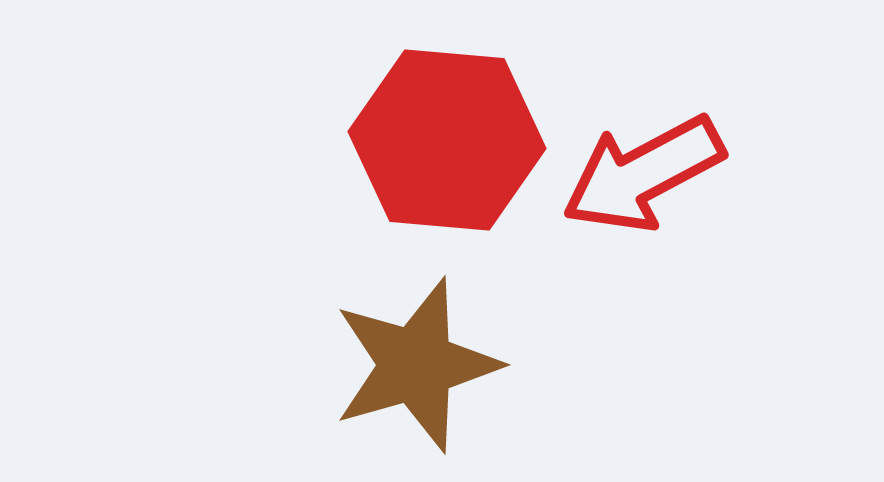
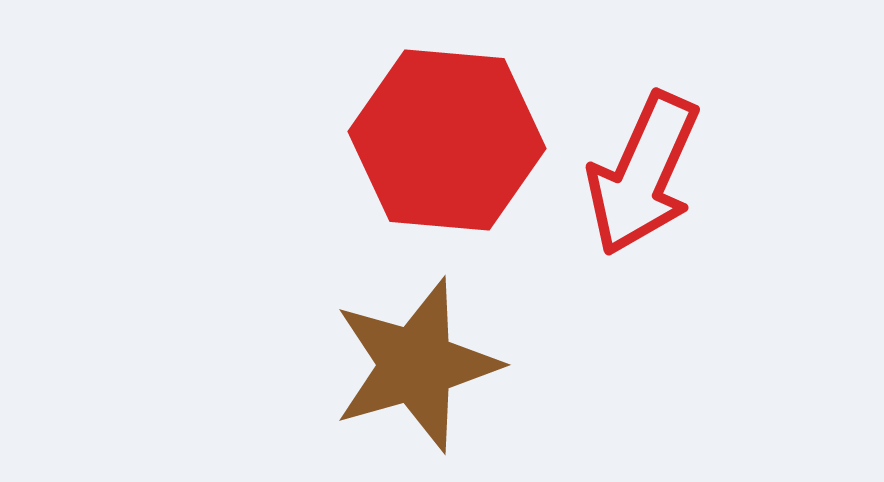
red arrow: rotated 38 degrees counterclockwise
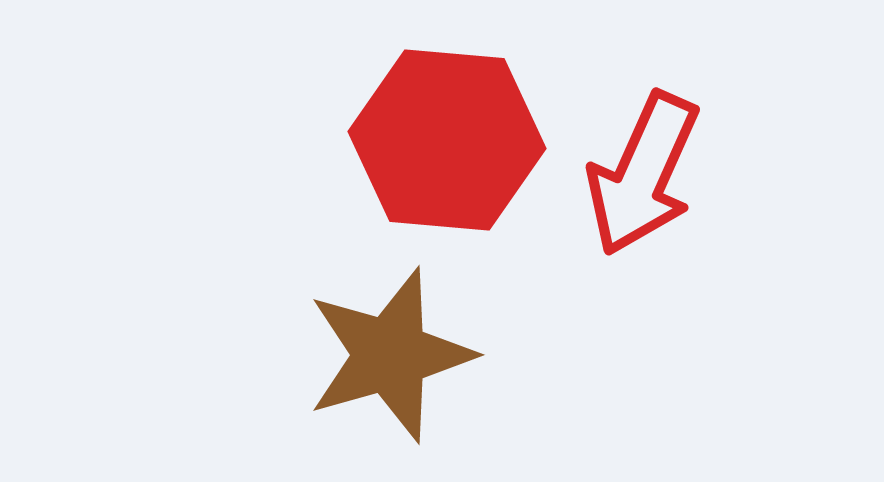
brown star: moved 26 px left, 10 px up
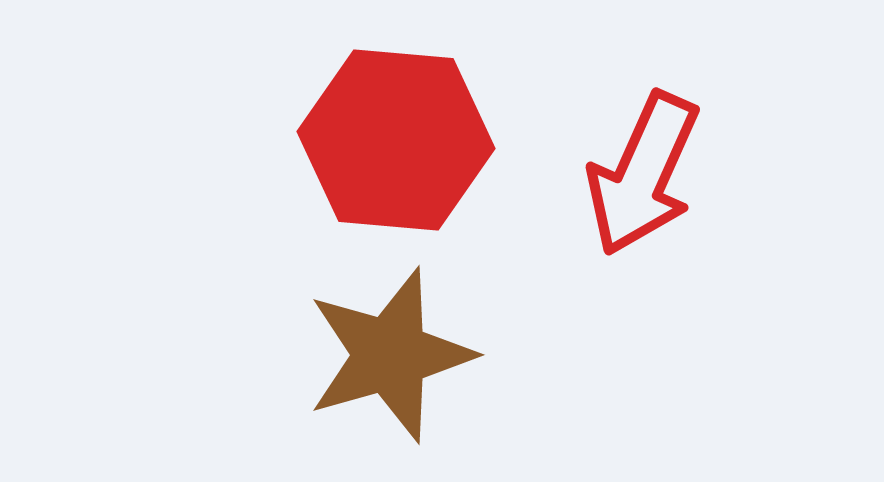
red hexagon: moved 51 px left
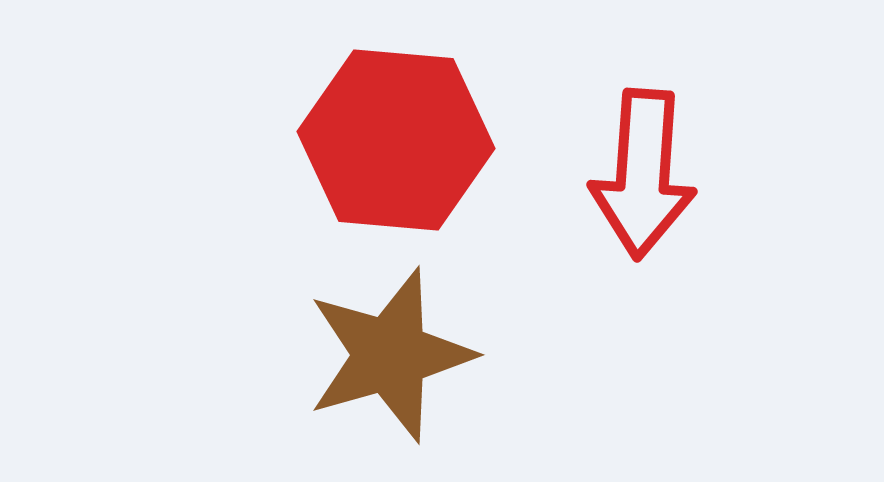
red arrow: rotated 20 degrees counterclockwise
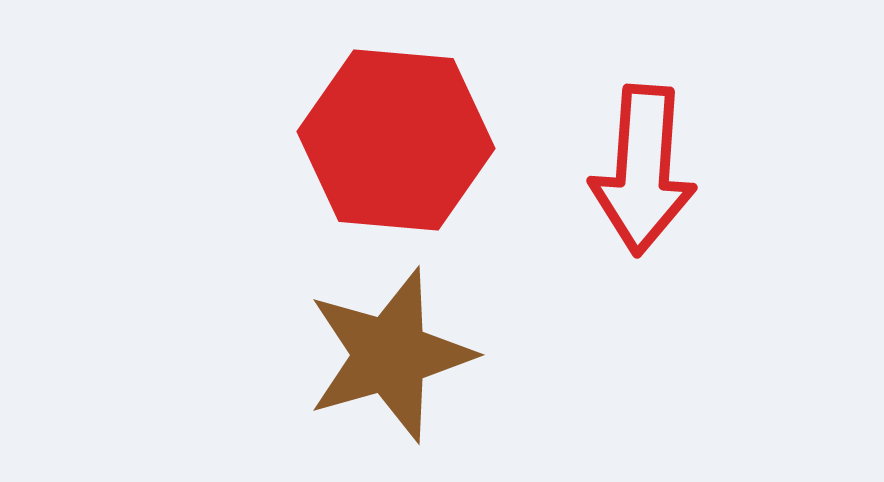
red arrow: moved 4 px up
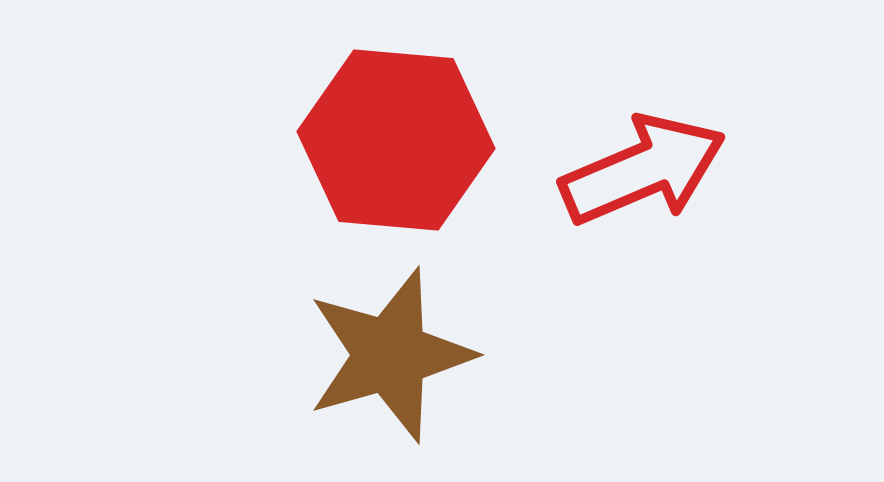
red arrow: rotated 117 degrees counterclockwise
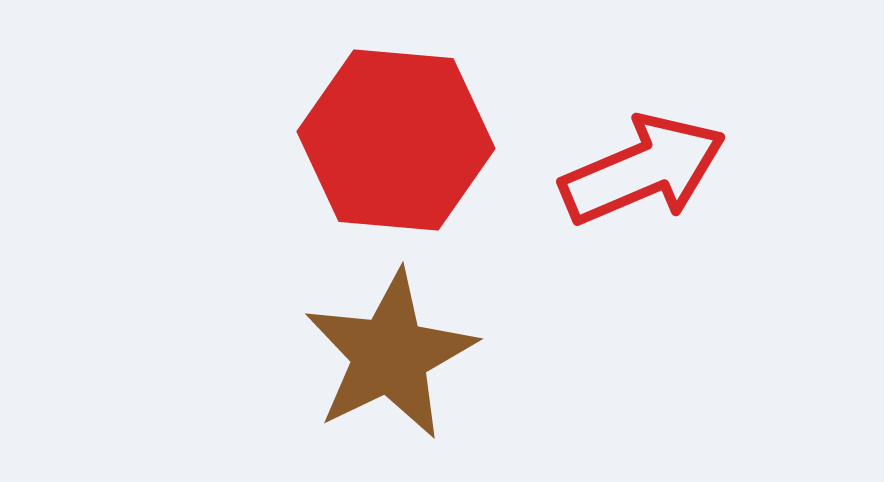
brown star: rotated 10 degrees counterclockwise
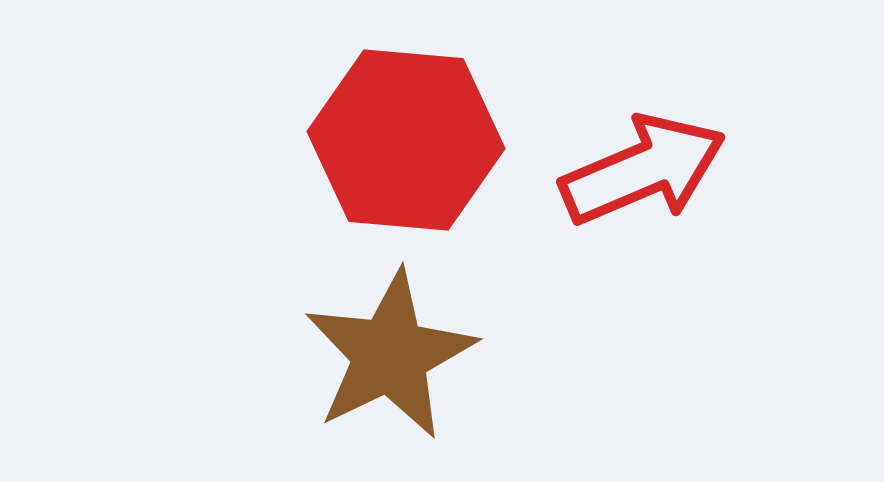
red hexagon: moved 10 px right
